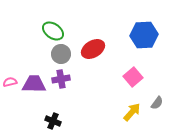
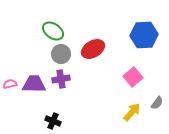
pink semicircle: moved 2 px down
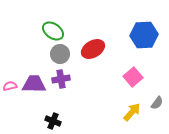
gray circle: moved 1 px left
pink semicircle: moved 2 px down
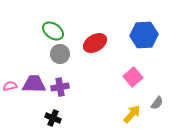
red ellipse: moved 2 px right, 6 px up
purple cross: moved 1 px left, 8 px down
yellow arrow: moved 2 px down
black cross: moved 3 px up
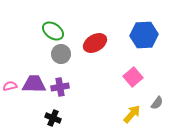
gray circle: moved 1 px right
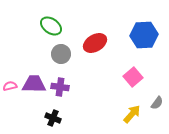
green ellipse: moved 2 px left, 5 px up
purple cross: rotated 18 degrees clockwise
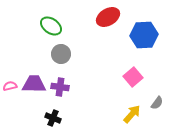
red ellipse: moved 13 px right, 26 px up
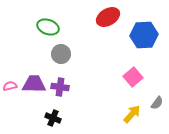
green ellipse: moved 3 px left, 1 px down; rotated 15 degrees counterclockwise
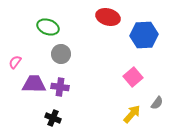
red ellipse: rotated 45 degrees clockwise
pink semicircle: moved 5 px right, 24 px up; rotated 40 degrees counterclockwise
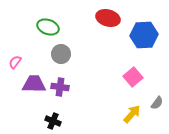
red ellipse: moved 1 px down
black cross: moved 3 px down
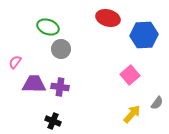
gray circle: moved 5 px up
pink square: moved 3 px left, 2 px up
